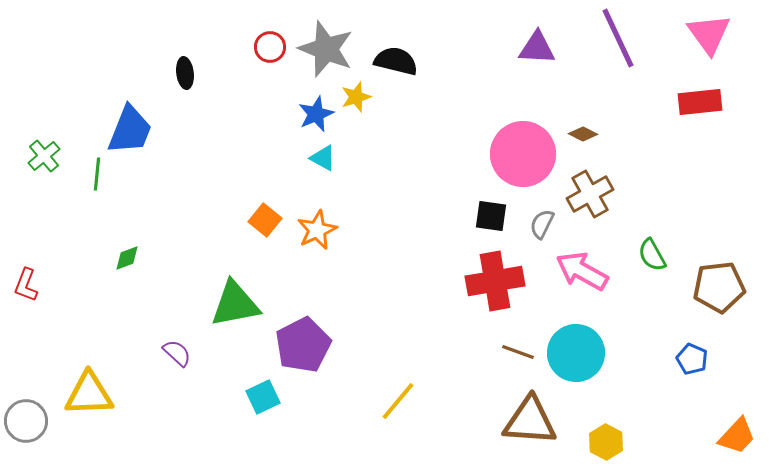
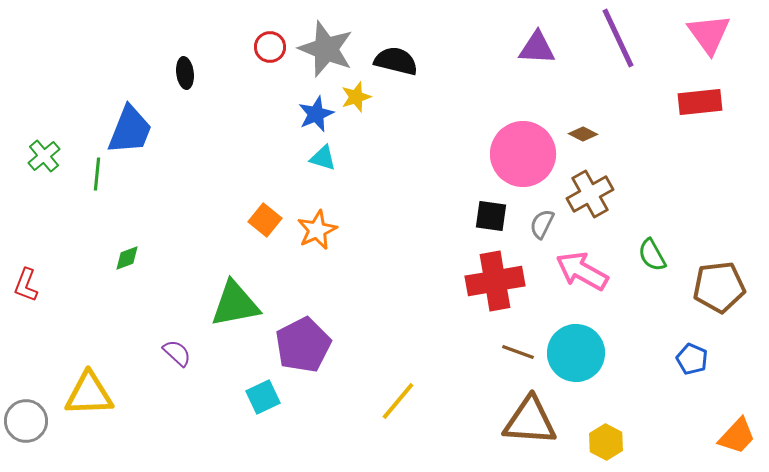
cyan triangle: rotated 12 degrees counterclockwise
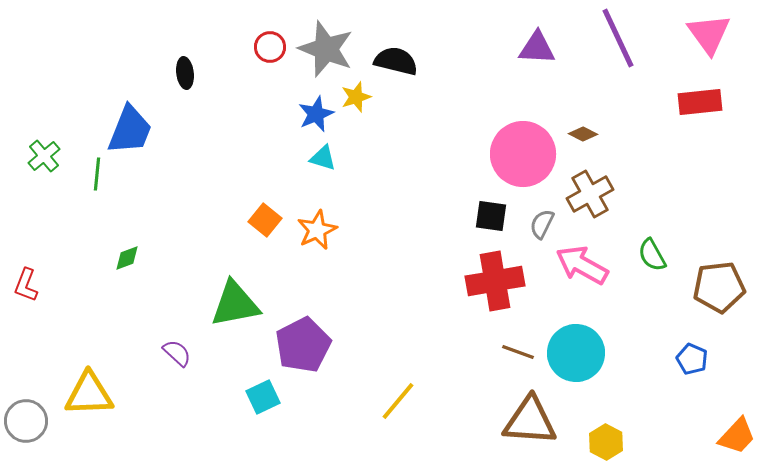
pink arrow: moved 6 px up
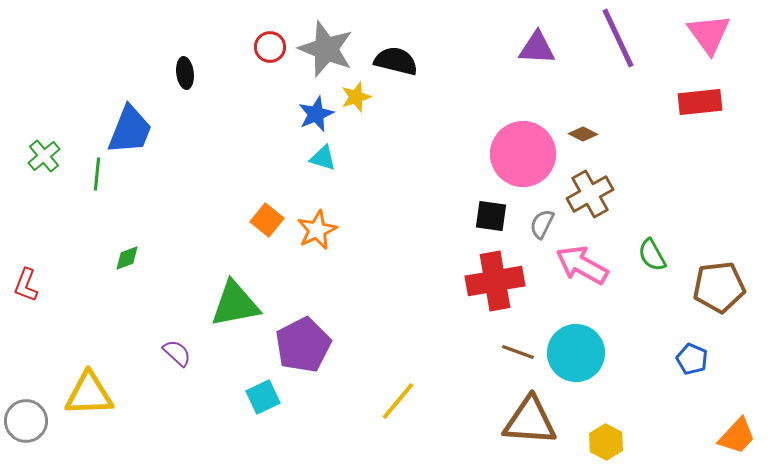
orange square: moved 2 px right
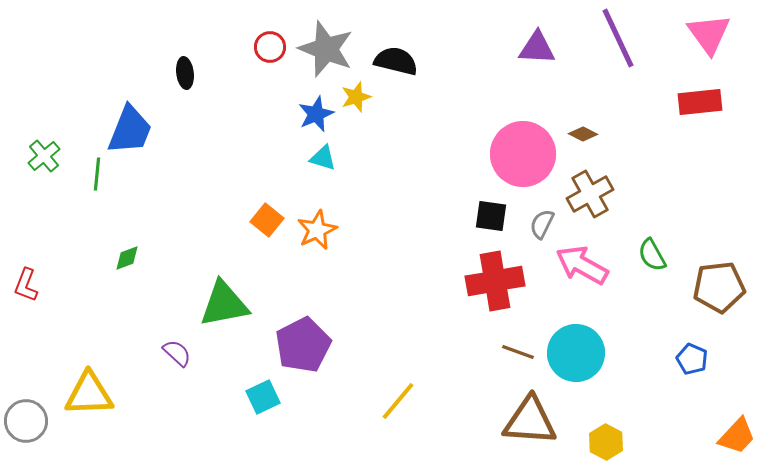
green triangle: moved 11 px left
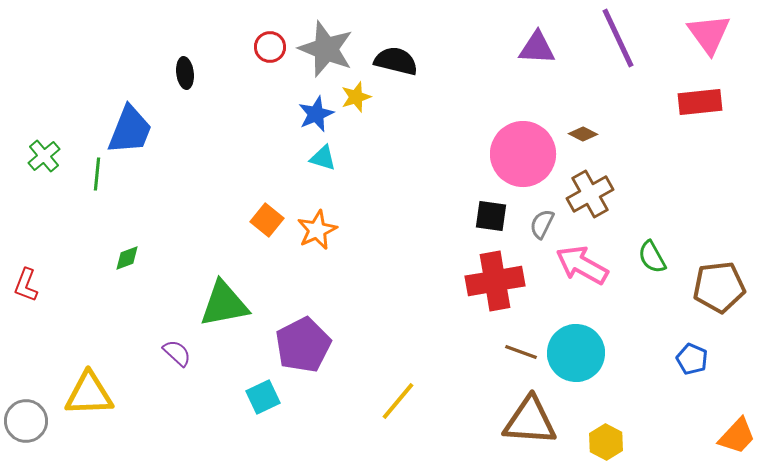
green semicircle: moved 2 px down
brown line: moved 3 px right
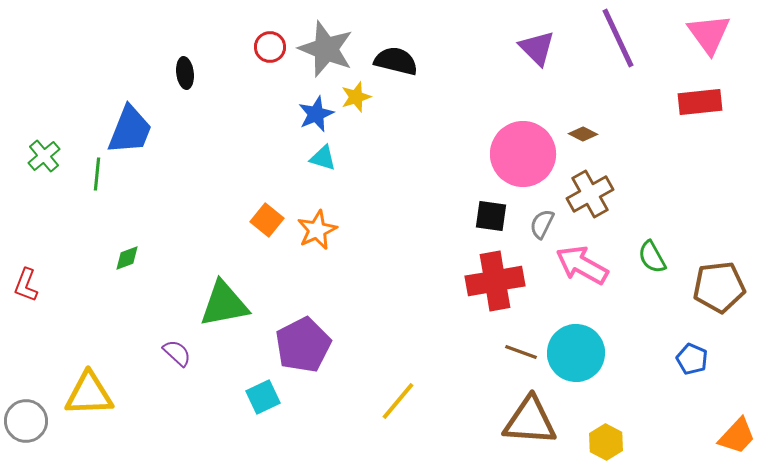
purple triangle: rotated 42 degrees clockwise
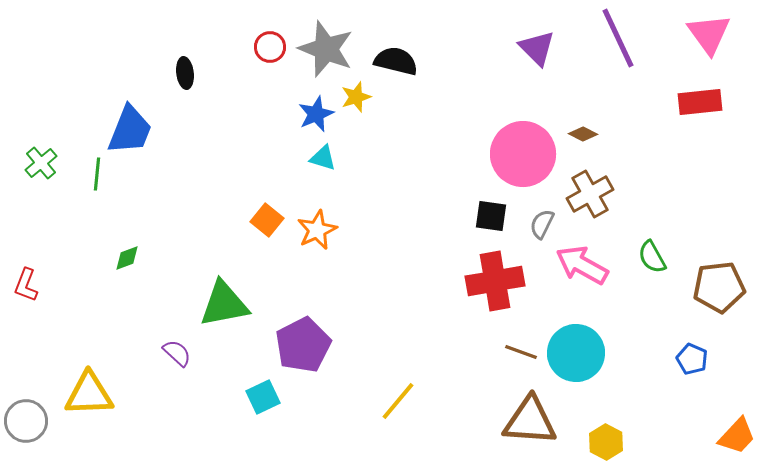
green cross: moved 3 px left, 7 px down
